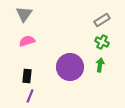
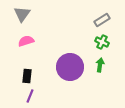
gray triangle: moved 2 px left
pink semicircle: moved 1 px left
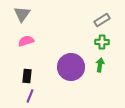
green cross: rotated 24 degrees counterclockwise
purple circle: moved 1 px right
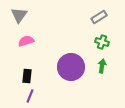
gray triangle: moved 3 px left, 1 px down
gray rectangle: moved 3 px left, 3 px up
green cross: rotated 16 degrees clockwise
green arrow: moved 2 px right, 1 px down
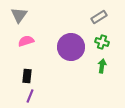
purple circle: moved 20 px up
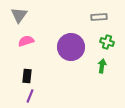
gray rectangle: rotated 28 degrees clockwise
green cross: moved 5 px right
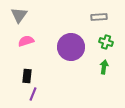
green cross: moved 1 px left
green arrow: moved 2 px right, 1 px down
purple line: moved 3 px right, 2 px up
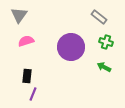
gray rectangle: rotated 42 degrees clockwise
green arrow: rotated 72 degrees counterclockwise
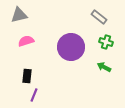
gray triangle: rotated 42 degrees clockwise
purple line: moved 1 px right, 1 px down
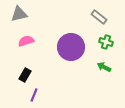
gray triangle: moved 1 px up
black rectangle: moved 2 px left, 1 px up; rotated 24 degrees clockwise
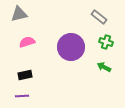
pink semicircle: moved 1 px right, 1 px down
black rectangle: rotated 48 degrees clockwise
purple line: moved 12 px left, 1 px down; rotated 64 degrees clockwise
